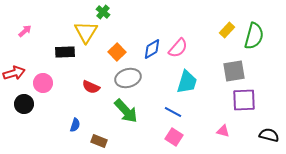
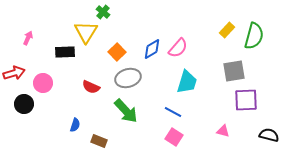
pink arrow: moved 3 px right, 7 px down; rotated 24 degrees counterclockwise
purple square: moved 2 px right
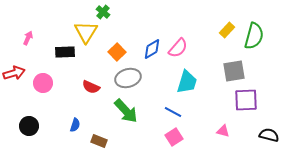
black circle: moved 5 px right, 22 px down
pink square: rotated 24 degrees clockwise
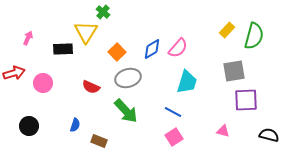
black rectangle: moved 2 px left, 3 px up
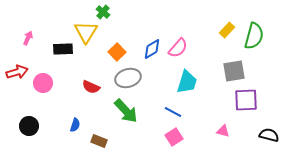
red arrow: moved 3 px right, 1 px up
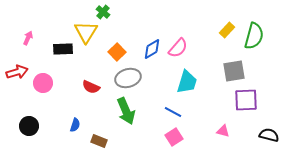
green arrow: rotated 20 degrees clockwise
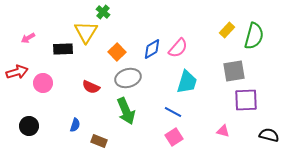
pink arrow: rotated 144 degrees counterclockwise
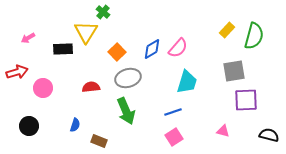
pink circle: moved 5 px down
red semicircle: rotated 150 degrees clockwise
blue line: rotated 48 degrees counterclockwise
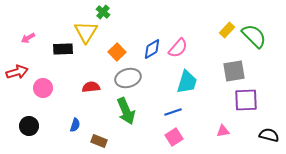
green semicircle: rotated 60 degrees counterclockwise
pink triangle: rotated 24 degrees counterclockwise
